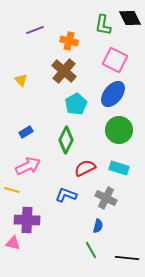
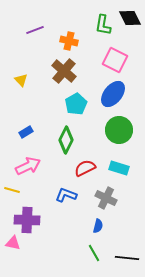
green line: moved 3 px right, 3 px down
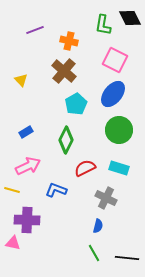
blue L-shape: moved 10 px left, 5 px up
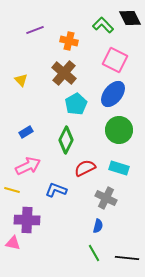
green L-shape: rotated 125 degrees clockwise
brown cross: moved 2 px down
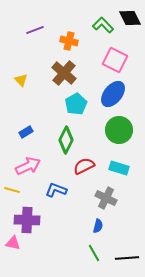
red semicircle: moved 1 px left, 2 px up
black line: rotated 10 degrees counterclockwise
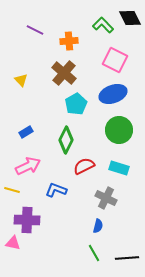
purple line: rotated 48 degrees clockwise
orange cross: rotated 18 degrees counterclockwise
blue ellipse: rotated 32 degrees clockwise
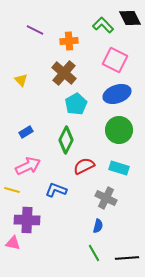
blue ellipse: moved 4 px right
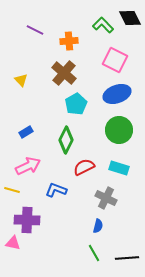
red semicircle: moved 1 px down
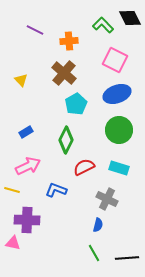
gray cross: moved 1 px right, 1 px down
blue semicircle: moved 1 px up
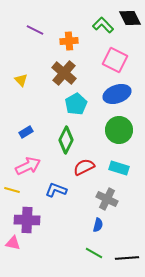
green line: rotated 30 degrees counterclockwise
